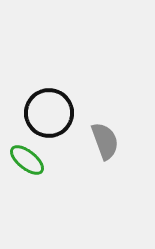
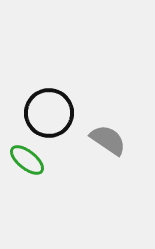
gray semicircle: moved 3 px right, 1 px up; rotated 36 degrees counterclockwise
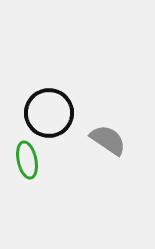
green ellipse: rotated 39 degrees clockwise
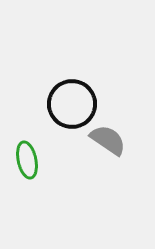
black circle: moved 23 px right, 9 px up
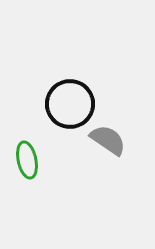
black circle: moved 2 px left
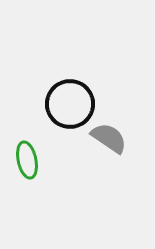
gray semicircle: moved 1 px right, 2 px up
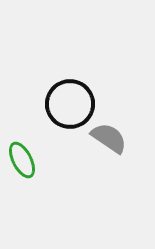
green ellipse: moved 5 px left; rotated 15 degrees counterclockwise
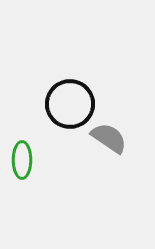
green ellipse: rotated 27 degrees clockwise
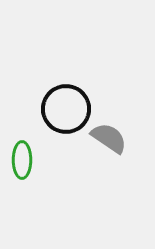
black circle: moved 4 px left, 5 px down
